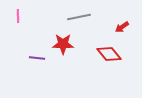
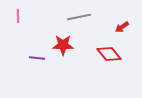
red star: moved 1 px down
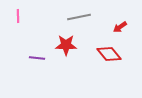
red arrow: moved 2 px left
red star: moved 3 px right
